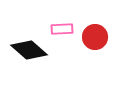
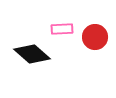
black diamond: moved 3 px right, 4 px down
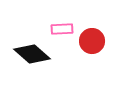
red circle: moved 3 px left, 4 px down
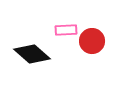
pink rectangle: moved 4 px right, 1 px down
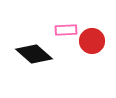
black diamond: moved 2 px right
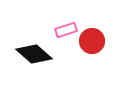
pink rectangle: rotated 15 degrees counterclockwise
